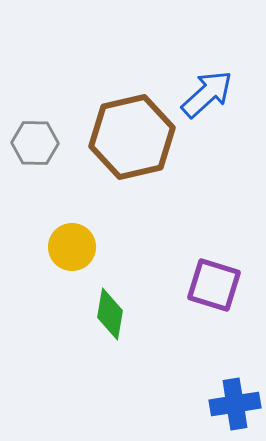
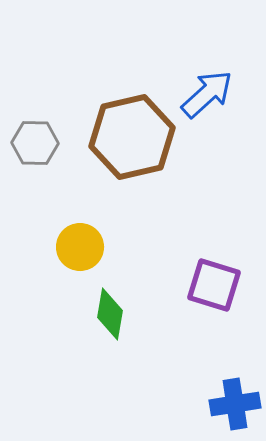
yellow circle: moved 8 px right
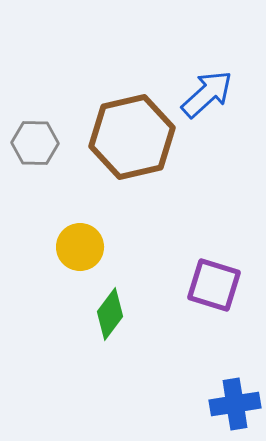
green diamond: rotated 27 degrees clockwise
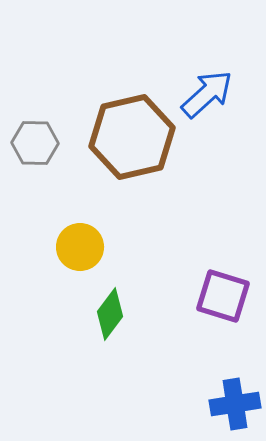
purple square: moved 9 px right, 11 px down
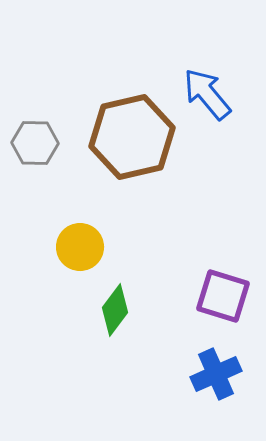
blue arrow: rotated 88 degrees counterclockwise
green diamond: moved 5 px right, 4 px up
blue cross: moved 19 px left, 30 px up; rotated 15 degrees counterclockwise
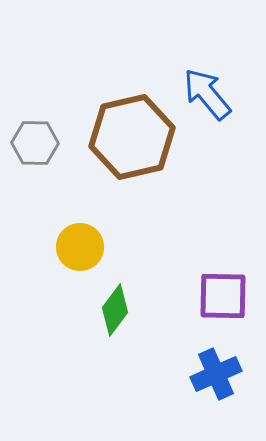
purple square: rotated 16 degrees counterclockwise
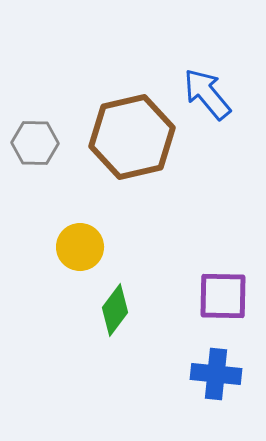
blue cross: rotated 30 degrees clockwise
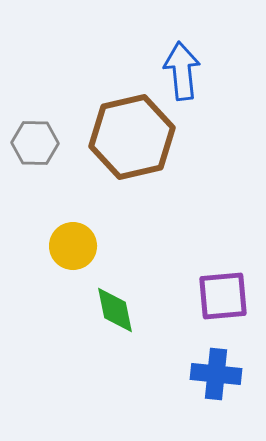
blue arrow: moved 25 px left, 23 px up; rotated 34 degrees clockwise
yellow circle: moved 7 px left, 1 px up
purple square: rotated 6 degrees counterclockwise
green diamond: rotated 48 degrees counterclockwise
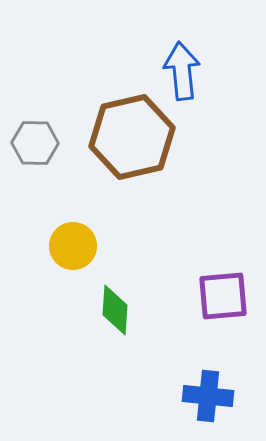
green diamond: rotated 15 degrees clockwise
blue cross: moved 8 px left, 22 px down
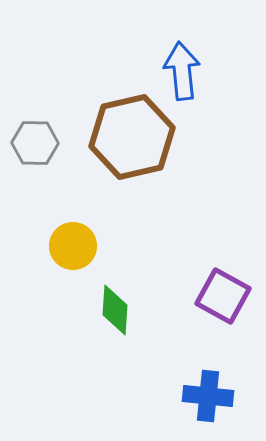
purple square: rotated 34 degrees clockwise
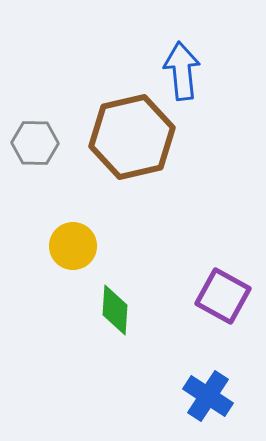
blue cross: rotated 27 degrees clockwise
